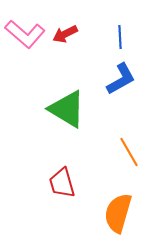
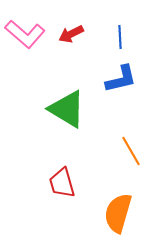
red arrow: moved 6 px right
blue L-shape: rotated 16 degrees clockwise
orange line: moved 2 px right, 1 px up
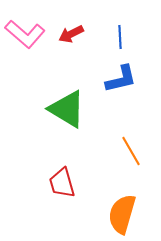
orange semicircle: moved 4 px right, 1 px down
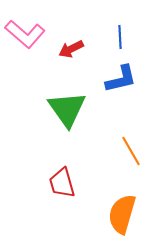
red arrow: moved 15 px down
green triangle: rotated 24 degrees clockwise
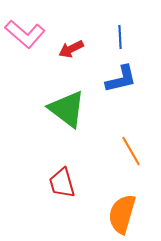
green triangle: rotated 18 degrees counterclockwise
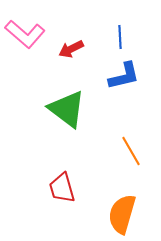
blue L-shape: moved 3 px right, 3 px up
red trapezoid: moved 5 px down
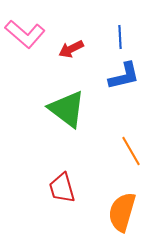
orange semicircle: moved 2 px up
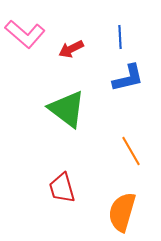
blue L-shape: moved 4 px right, 2 px down
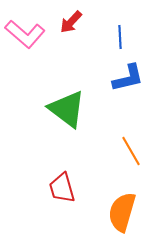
red arrow: moved 27 px up; rotated 20 degrees counterclockwise
